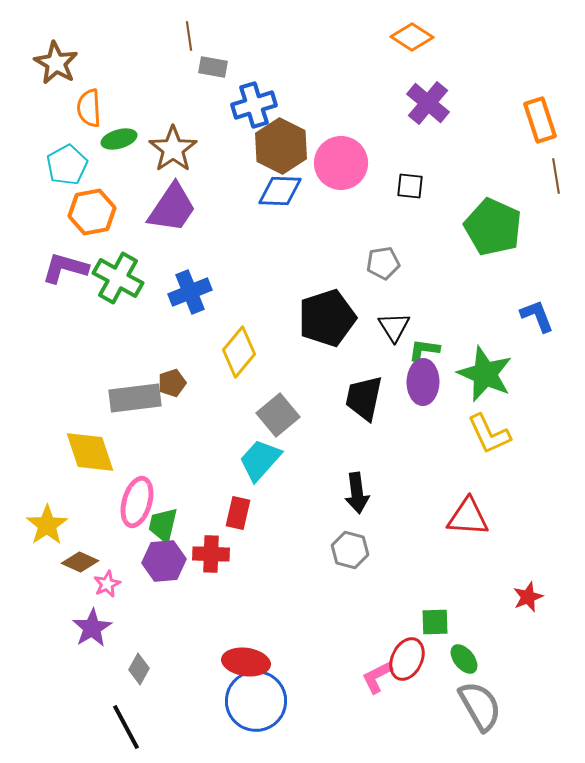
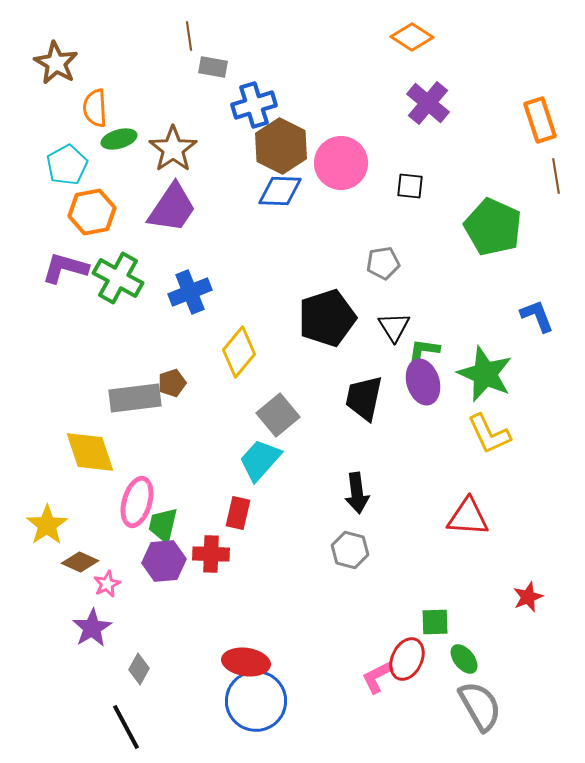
orange semicircle at (89, 108): moved 6 px right
purple ellipse at (423, 382): rotated 18 degrees counterclockwise
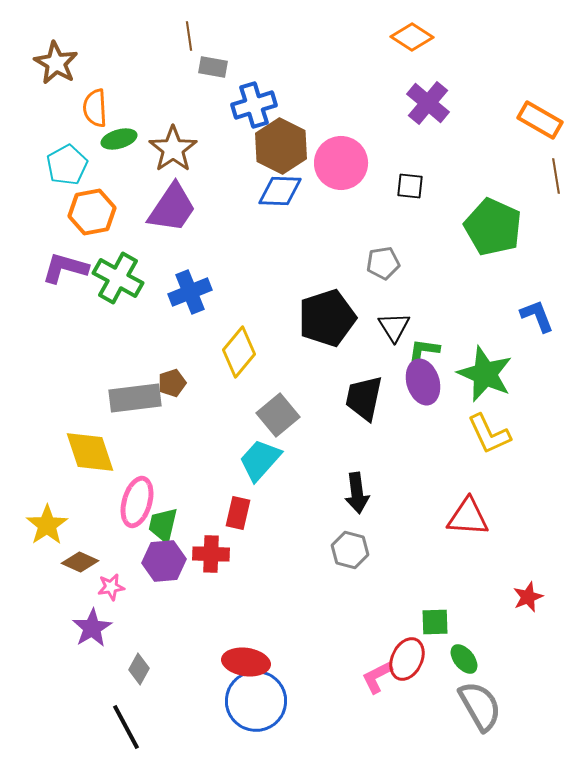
orange rectangle at (540, 120): rotated 42 degrees counterclockwise
pink star at (107, 584): moved 4 px right, 3 px down; rotated 16 degrees clockwise
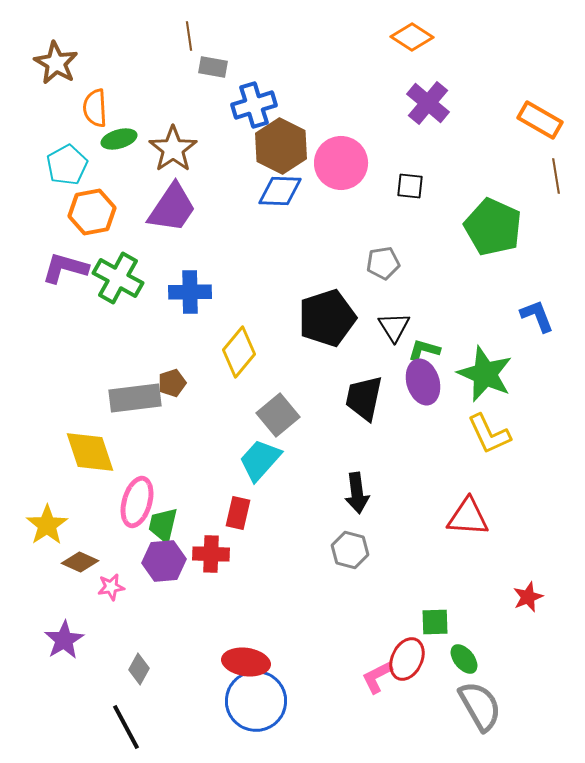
blue cross at (190, 292): rotated 21 degrees clockwise
green L-shape at (424, 350): rotated 8 degrees clockwise
purple star at (92, 628): moved 28 px left, 12 px down
